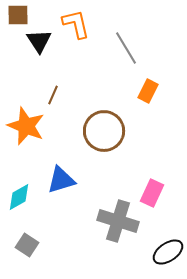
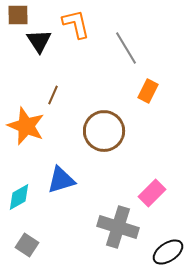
pink rectangle: rotated 20 degrees clockwise
gray cross: moved 6 px down
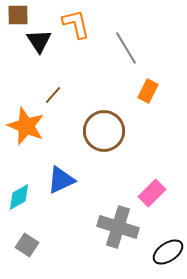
brown line: rotated 18 degrees clockwise
blue triangle: rotated 8 degrees counterclockwise
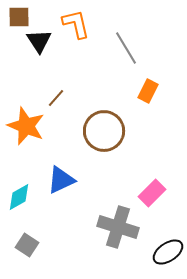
brown square: moved 1 px right, 2 px down
brown line: moved 3 px right, 3 px down
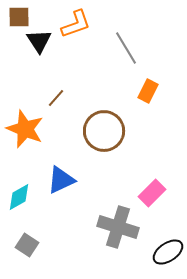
orange L-shape: rotated 84 degrees clockwise
orange star: moved 1 px left, 3 px down
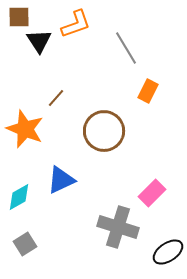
gray square: moved 2 px left, 1 px up; rotated 25 degrees clockwise
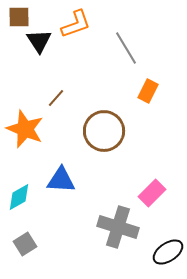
blue triangle: rotated 28 degrees clockwise
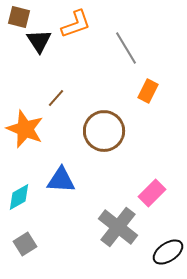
brown square: rotated 15 degrees clockwise
gray cross: rotated 21 degrees clockwise
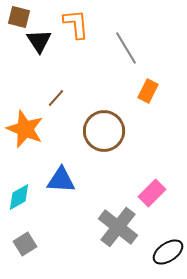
orange L-shape: rotated 76 degrees counterclockwise
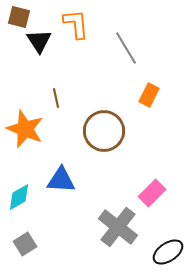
orange rectangle: moved 1 px right, 4 px down
brown line: rotated 54 degrees counterclockwise
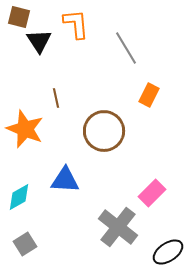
blue triangle: moved 4 px right
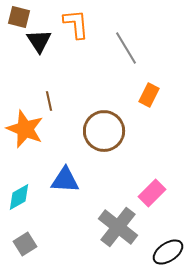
brown line: moved 7 px left, 3 px down
